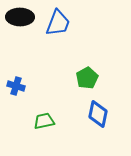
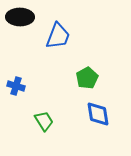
blue trapezoid: moved 13 px down
blue diamond: rotated 20 degrees counterclockwise
green trapezoid: rotated 70 degrees clockwise
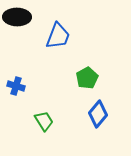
black ellipse: moved 3 px left
blue diamond: rotated 48 degrees clockwise
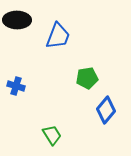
black ellipse: moved 3 px down
green pentagon: rotated 20 degrees clockwise
blue diamond: moved 8 px right, 4 px up
green trapezoid: moved 8 px right, 14 px down
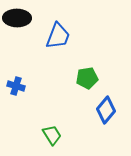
black ellipse: moved 2 px up
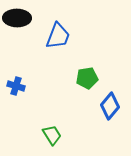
blue diamond: moved 4 px right, 4 px up
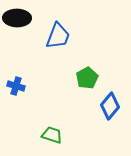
green pentagon: rotated 20 degrees counterclockwise
green trapezoid: rotated 40 degrees counterclockwise
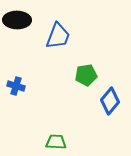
black ellipse: moved 2 px down
green pentagon: moved 1 px left, 3 px up; rotated 20 degrees clockwise
blue diamond: moved 5 px up
green trapezoid: moved 4 px right, 7 px down; rotated 15 degrees counterclockwise
